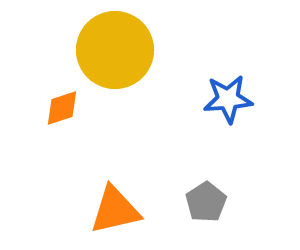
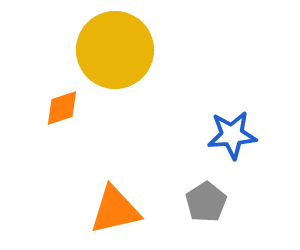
blue star: moved 4 px right, 36 px down
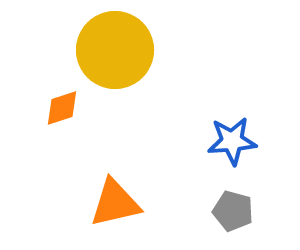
blue star: moved 6 px down
gray pentagon: moved 27 px right, 9 px down; rotated 24 degrees counterclockwise
orange triangle: moved 7 px up
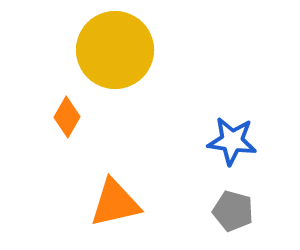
orange diamond: moved 5 px right, 9 px down; rotated 42 degrees counterclockwise
blue star: rotated 12 degrees clockwise
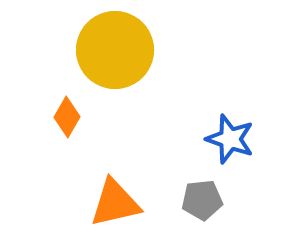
blue star: moved 2 px left, 2 px up; rotated 12 degrees clockwise
gray pentagon: moved 31 px left, 11 px up; rotated 21 degrees counterclockwise
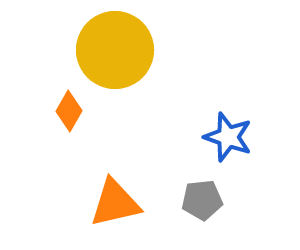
orange diamond: moved 2 px right, 6 px up
blue star: moved 2 px left, 2 px up
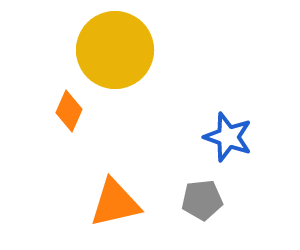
orange diamond: rotated 6 degrees counterclockwise
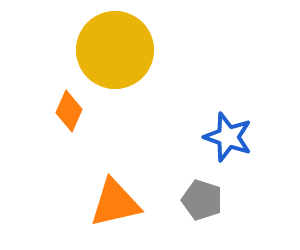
gray pentagon: rotated 24 degrees clockwise
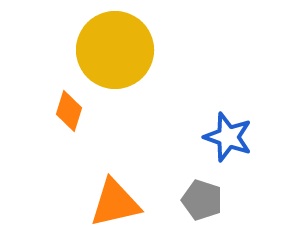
orange diamond: rotated 6 degrees counterclockwise
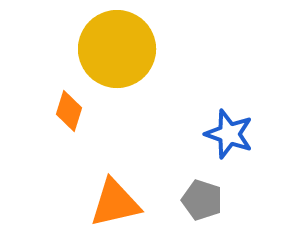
yellow circle: moved 2 px right, 1 px up
blue star: moved 1 px right, 3 px up
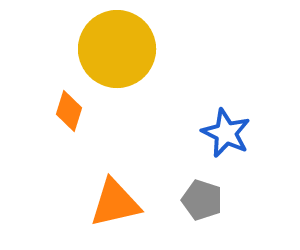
blue star: moved 3 px left, 1 px up; rotated 6 degrees clockwise
